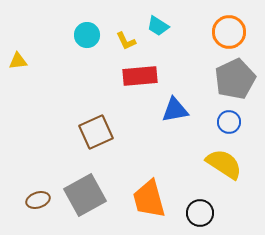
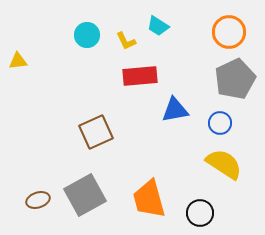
blue circle: moved 9 px left, 1 px down
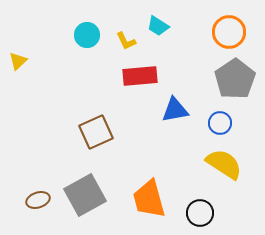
yellow triangle: rotated 36 degrees counterclockwise
gray pentagon: rotated 9 degrees counterclockwise
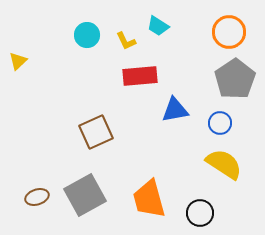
brown ellipse: moved 1 px left, 3 px up
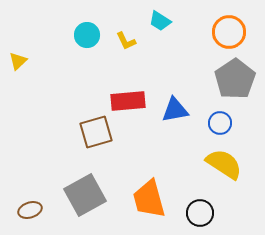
cyan trapezoid: moved 2 px right, 5 px up
red rectangle: moved 12 px left, 25 px down
brown square: rotated 8 degrees clockwise
brown ellipse: moved 7 px left, 13 px down
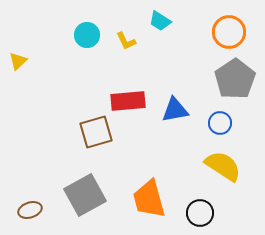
yellow semicircle: moved 1 px left, 2 px down
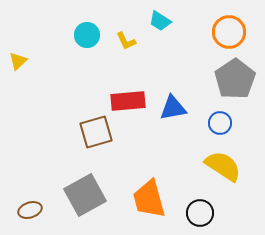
blue triangle: moved 2 px left, 2 px up
